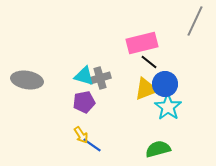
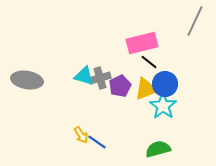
purple pentagon: moved 36 px right, 16 px up; rotated 15 degrees counterclockwise
cyan star: moved 5 px left, 1 px up
blue line: moved 5 px right, 3 px up
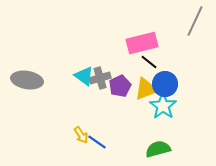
cyan triangle: rotated 20 degrees clockwise
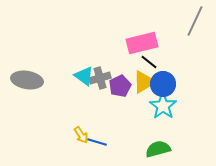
blue circle: moved 2 px left
yellow triangle: moved 2 px left, 7 px up; rotated 10 degrees counterclockwise
blue line: rotated 18 degrees counterclockwise
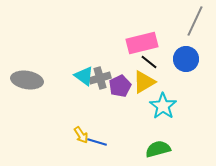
blue circle: moved 23 px right, 25 px up
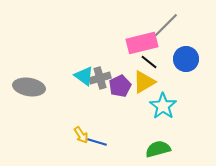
gray line: moved 30 px left, 5 px down; rotated 20 degrees clockwise
gray ellipse: moved 2 px right, 7 px down
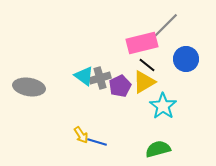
black line: moved 2 px left, 3 px down
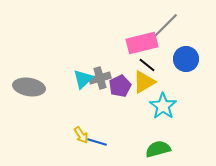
cyan triangle: moved 1 px left, 3 px down; rotated 40 degrees clockwise
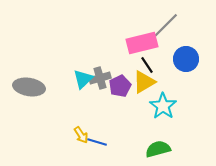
black line: rotated 18 degrees clockwise
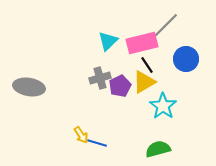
cyan triangle: moved 25 px right, 38 px up
blue line: moved 1 px down
